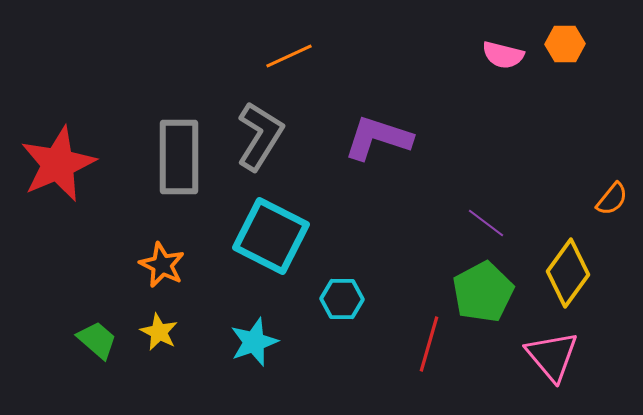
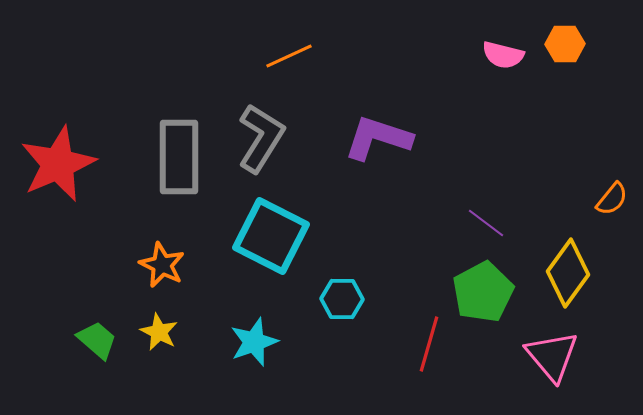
gray L-shape: moved 1 px right, 2 px down
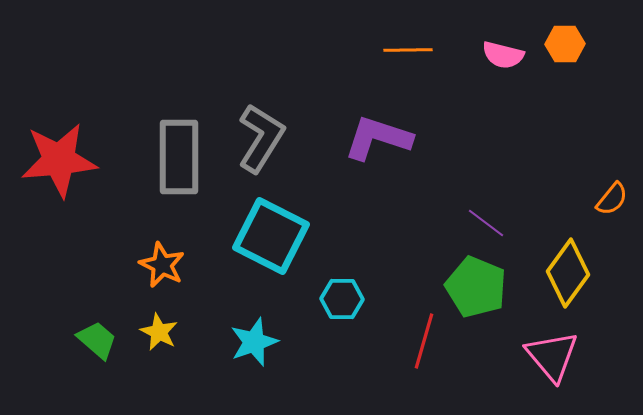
orange line: moved 119 px right, 6 px up; rotated 24 degrees clockwise
red star: moved 1 px right, 4 px up; rotated 18 degrees clockwise
green pentagon: moved 7 px left, 5 px up; rotated 22 degrees counterclockwise
red line: moved 5 px left, 3 px up
